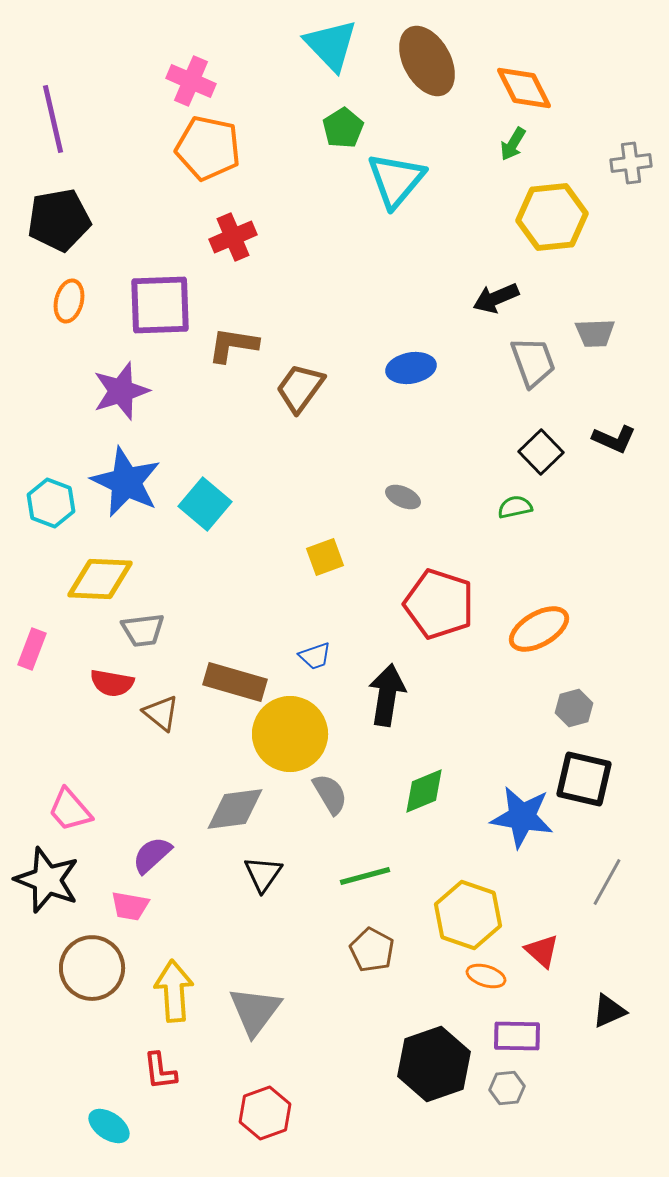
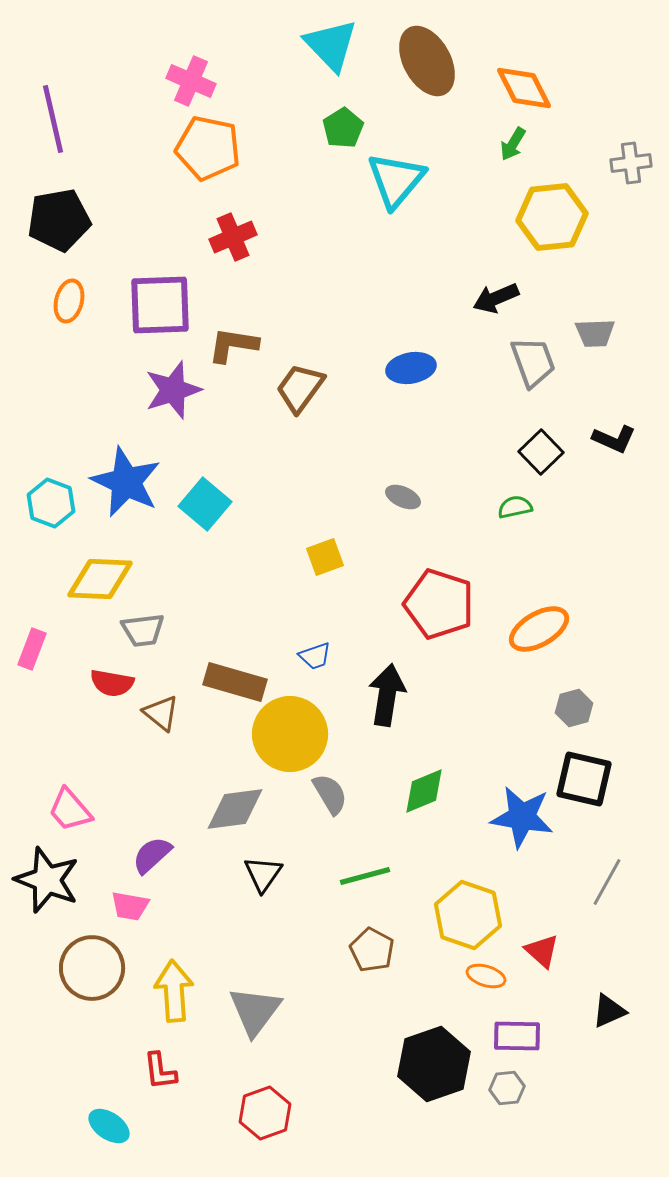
purple star at (121, 391): moved 52 px right, 1 px up
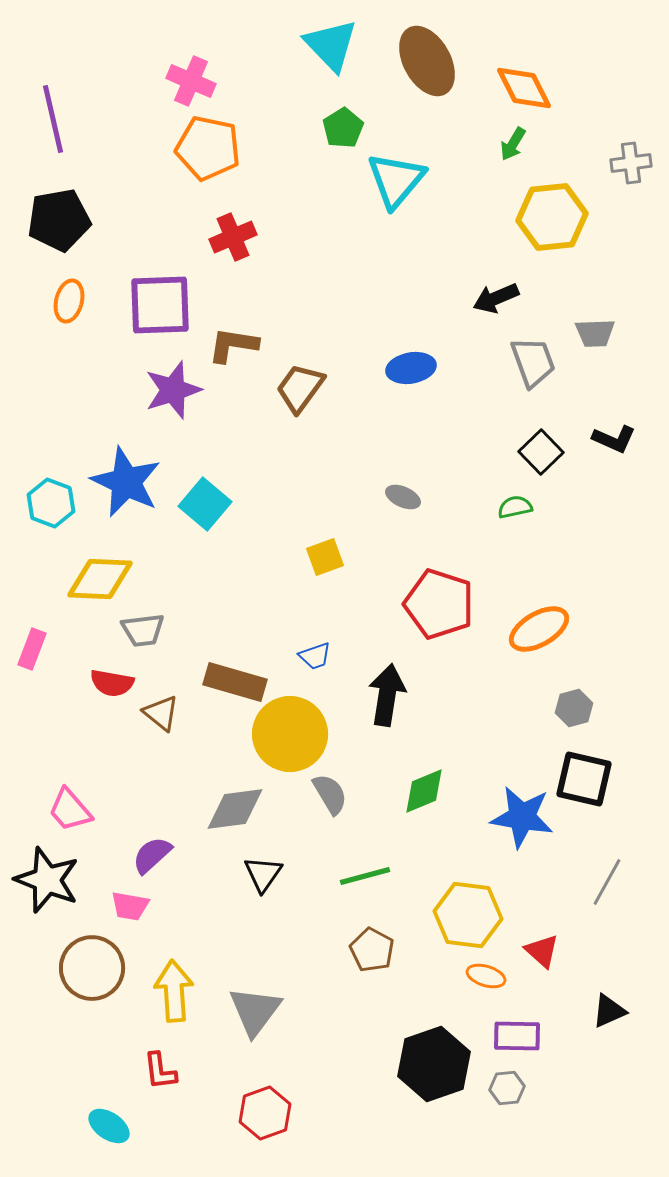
yellow hexagon at (468, 915): rotated 12 degrees counterclockwise
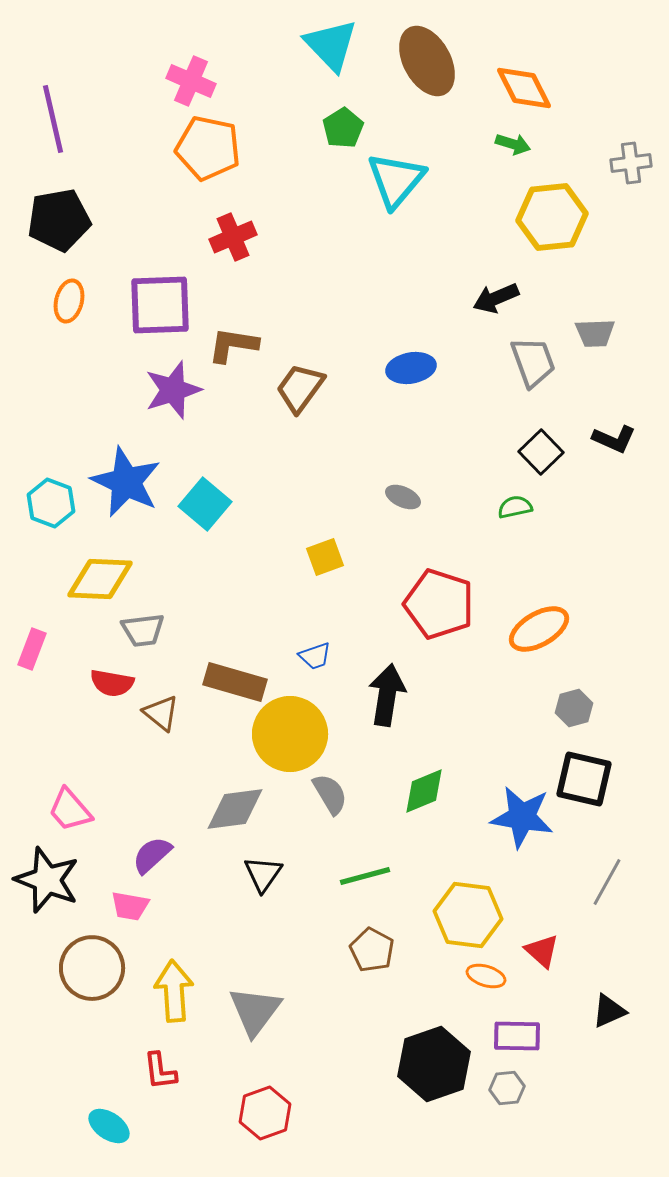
green arrow at (513, 144): rotated 104 degrees counterclockwise
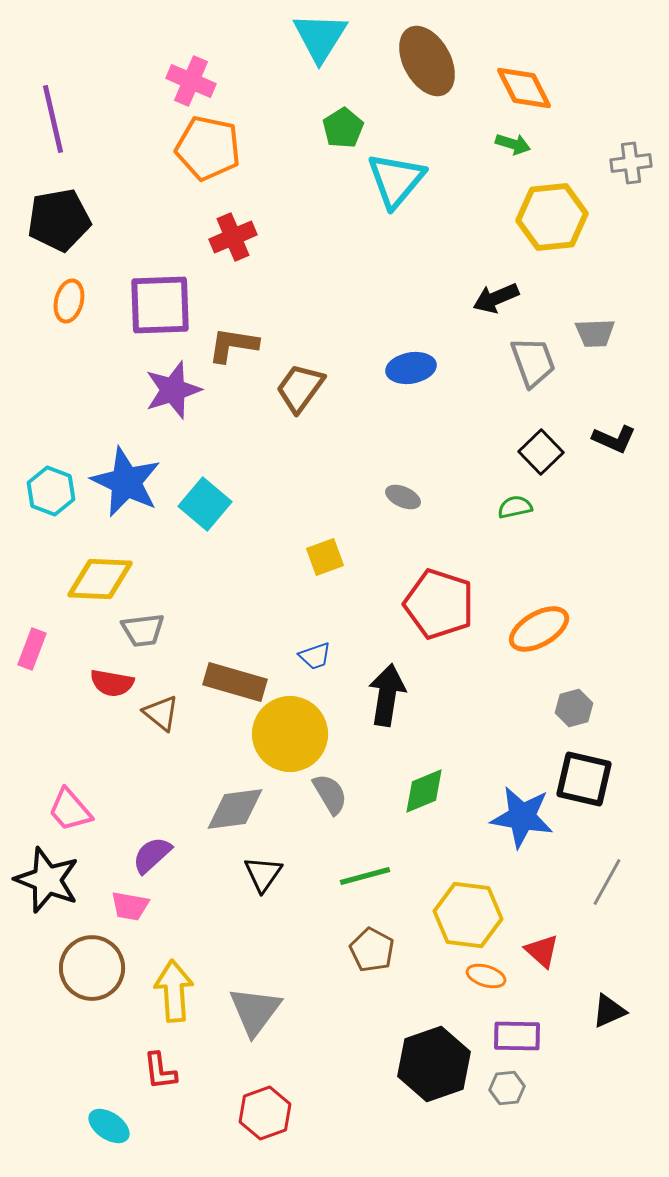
cyan triangle at (331, 45): moved 11 px left, 8 px up; rotated 16 degrees clockwise
cyan hexagon at (51, 503): moved 12 px up
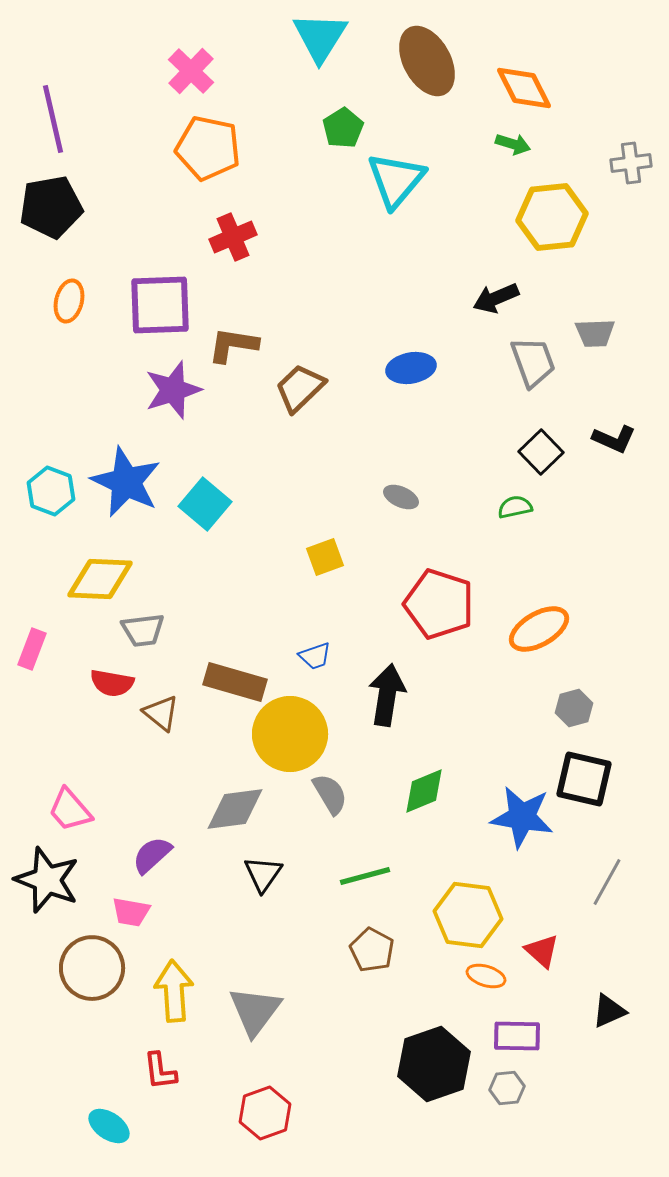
pink cross at (191, 81): moved 10 px up; rotated 21 degrees clockwise
black pentagon at (59, 220): moved 8 px left, 13 px up
brown trapezoid at (300, 388): rotated 10 degrees clockwise
gray ellipse at (403, 497): moved 2 px left
pink trapezoid at (130, 906): moved 1 px right, 6 px down
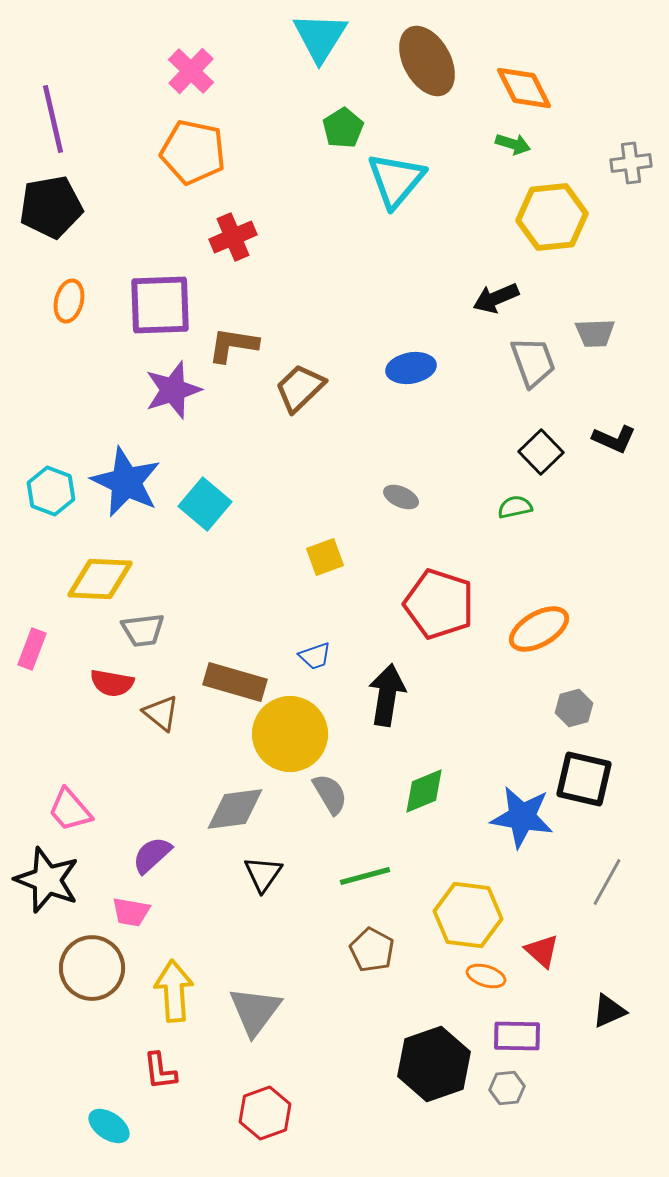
orange pentagon at (208, 148): moved 15 px left, 4 px down
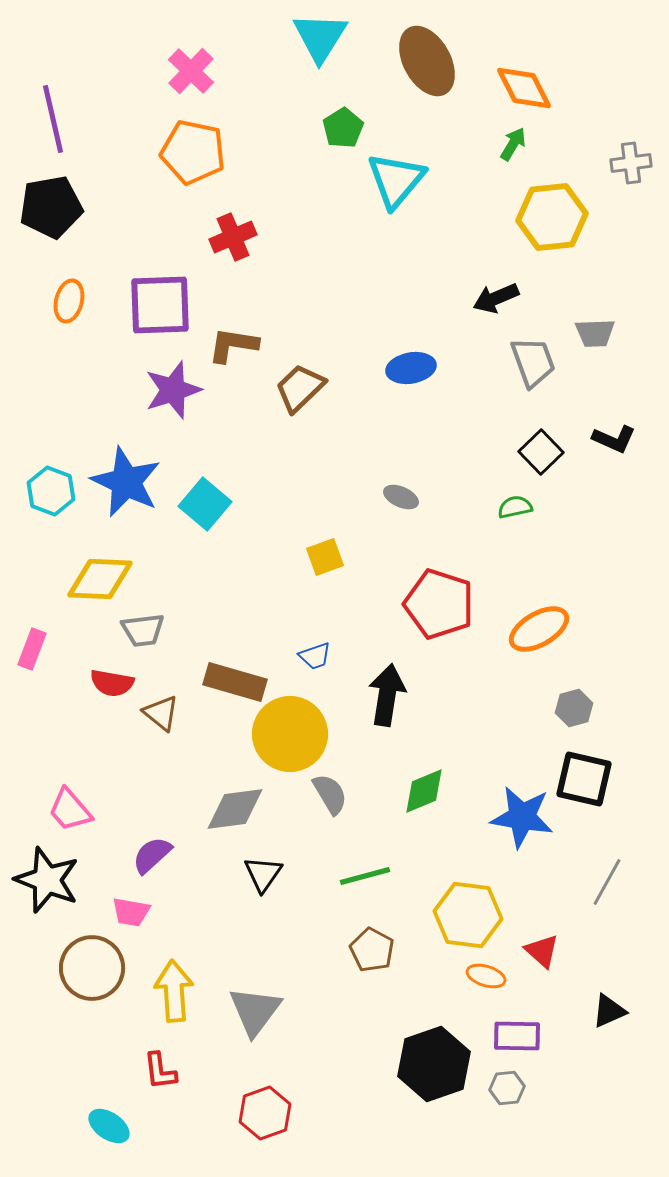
green arrow at (513, 144): rotated 76 degrees counterclockwise
